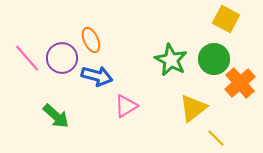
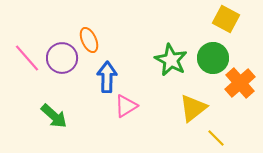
orange ellipse: moved 2 px left
green circle: moved 1 px left, 1 px up
blue arrow: moved 10 px right, 1 px down; rotated 104 degrees counterclockwise
green arrow: moved 2 px left
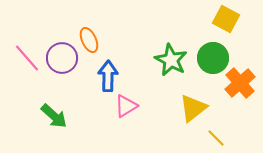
blue arrow: moved 1 px right, 1 px up
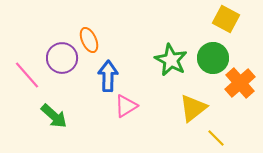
pink line: moved 17 px down
